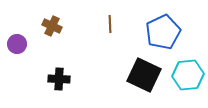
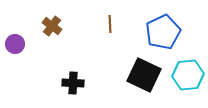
brown cross: rotated 12 degrees clockwise
purple circle: moved 2 px left
black cross: moved 14 px right, 4 px down
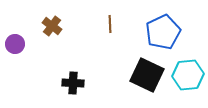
black square: moved 3 px right
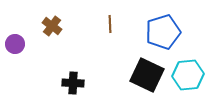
blue pentagon: rotated 8 degrees clockwise
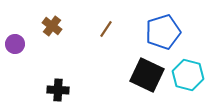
brown line: moved 4 px left, 5 px down; rotated 36 degrees clockwise
cyan hexagon: rotated 20 degrees clockwise
black cross: moved 15 px left, 7 px down
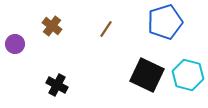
blue pentagon: moved 2 px right, 10 px up
black cross: moved 1 px left, 5 px up; rotated 25 degrees clockwise
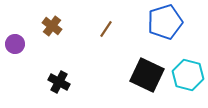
black cross: moved 2 px right, 3 px up
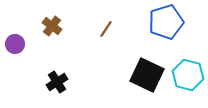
blue pentagon: moved 1 px right
black cross: moved 2 px left; rotated 30 degrees clockwise
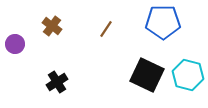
blue pentagon: moved 3 px left; rotated 16 degrees clockwise
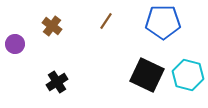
brown line: moved 8 px up
